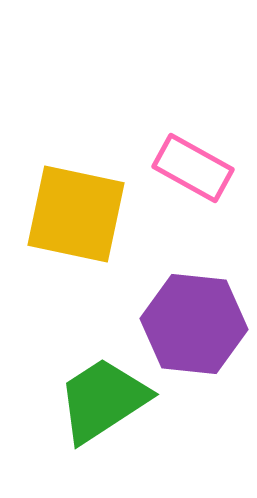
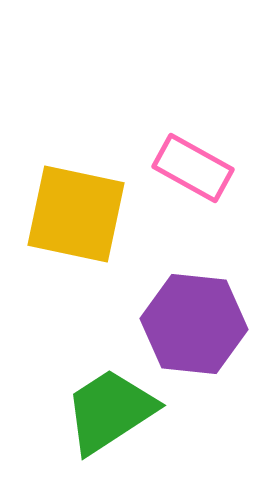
green trapezoid: moved 7 px right, 11 px down
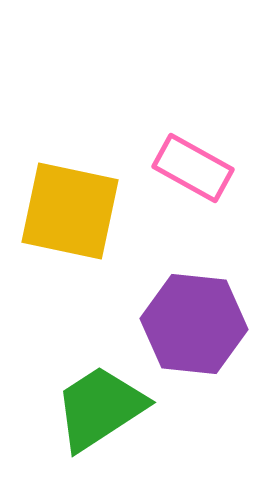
yellow square: moved 6 px left, 3 px up
green trapezoid: moved 10 px left, 3 px up
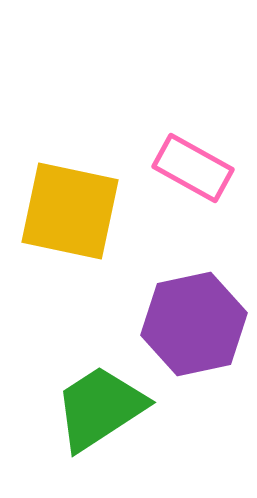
purple hexagon: rotated 18 degrees counterclockwise
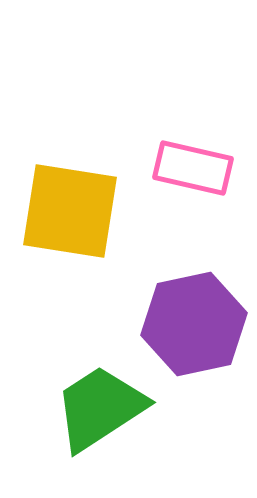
pink rectangle: rotated 16 degrees counterclockwise
yellow square: rotated 3 degrees counterclockwise
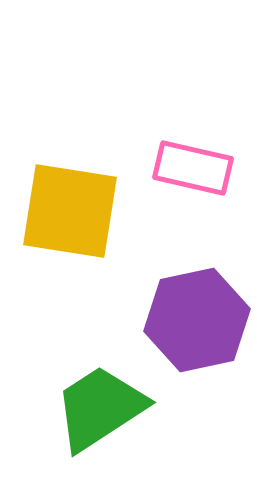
purple hexagon: moved 3 px right, 4 px up
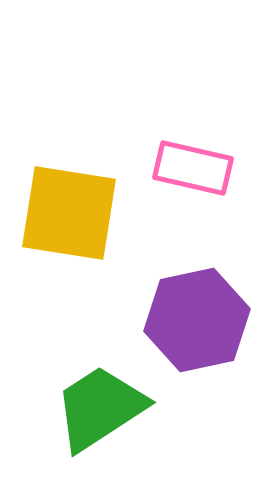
yellow square: moved 1 px left, 2 px down
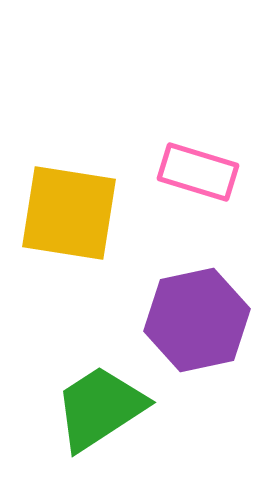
pink rectangle: moved 5 px right, 4 px down; rotated 4 degrees clockwise
